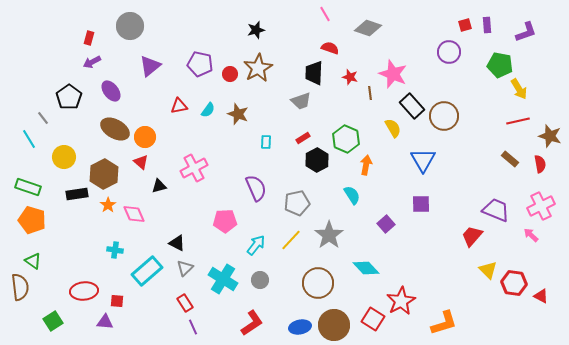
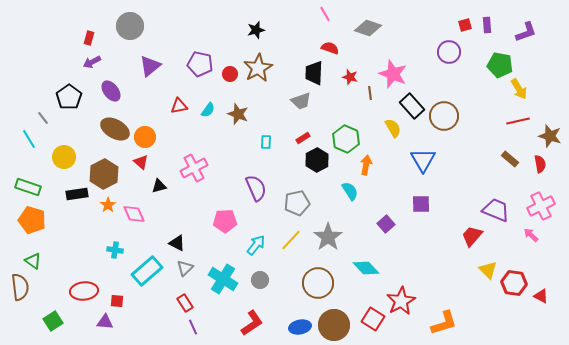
cyan semicircle at (352, 195): moved 2 px left, 4 px up
gray star at (329, 235): moved 1 px left, 2 px down
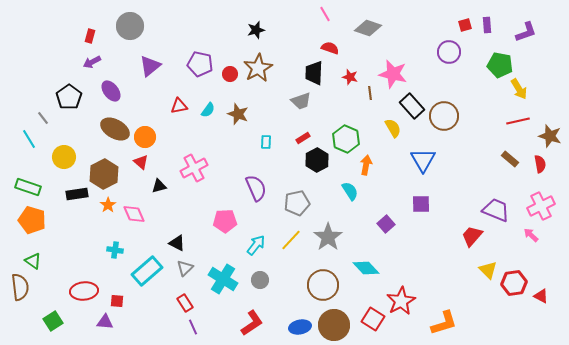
red rectangle at (89, 38): moved 1 px right, 2 px up
pink star at (393, 74): rotated 8 degrees counterclockwise
brown circle at (318, 283): moved 5 px right, 2 px down
red hexagon at (514, 283): rotated 15 degrees counterclockwise
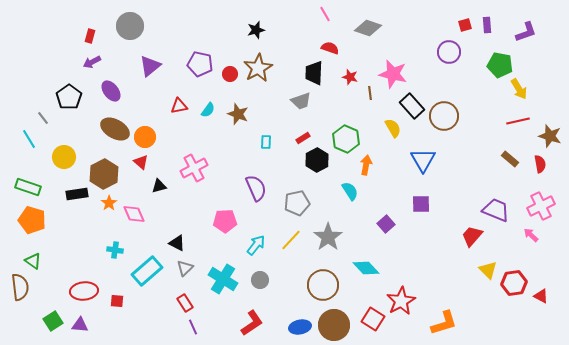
orange star at (108, 205): moved 1 px right, 2 px up
purple triangle at (105, 322): moved 25 px left, 3 px down
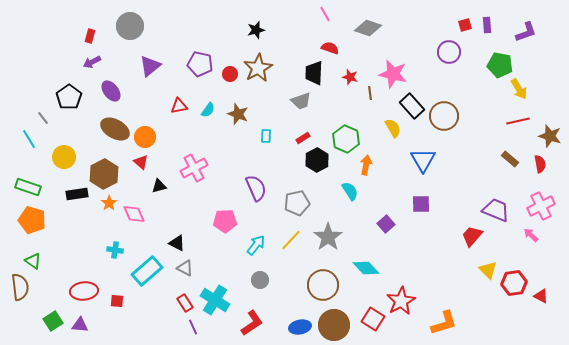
cyan rectangle at (266, 142): moved 6 px up
gray triangle at (185, 268): rotated 48 degrees counterclockwise
cyan cross at (223, 279): moved 8 px left, 21 px down
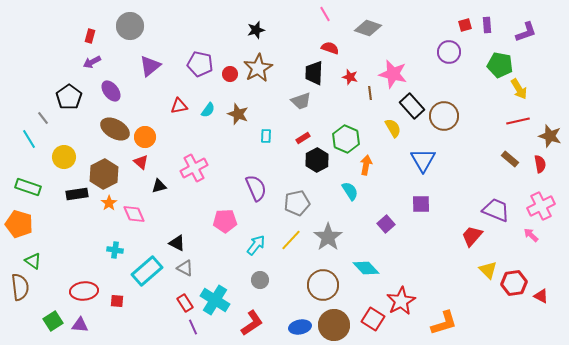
orange pentagon at (32, 220): moved 13 px left, 4 px down
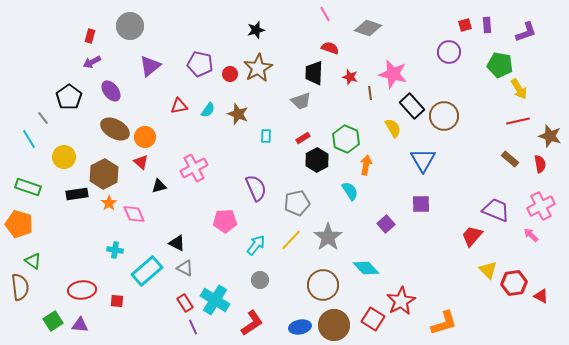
red ellipse at (84, 291): moved 2 px left, 1 px up
